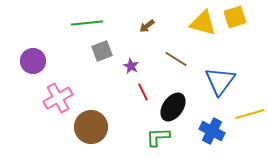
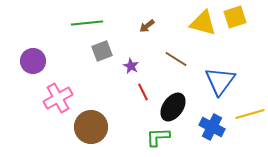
blue cross: moved 4 px up
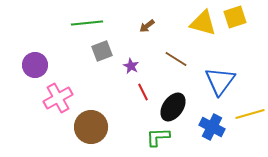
purple circle: moved 2 px right, 4 px down
